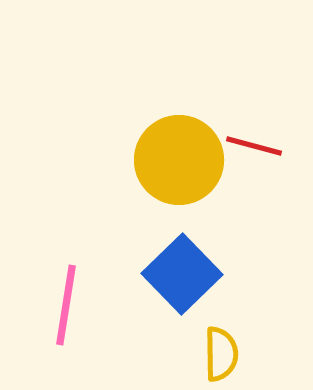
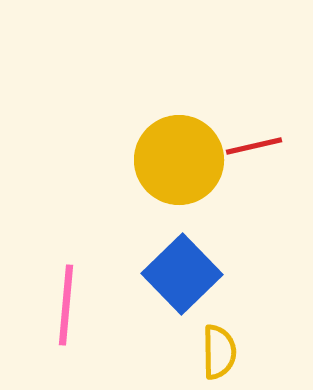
red line: rotated 28 degrees counterclockwise
pink line: rotated 4 degrees counterclockwise
yellow semicircle: moved 2 px left, 2 px up
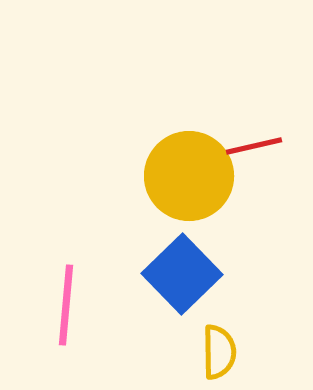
yellow circle: moved 10 px right, 16 px down
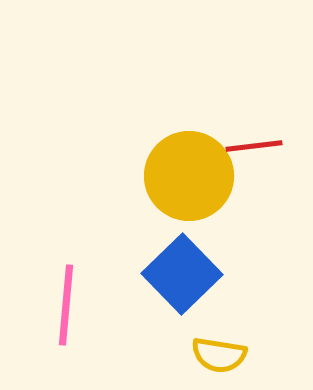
red line: rotated 6 degrees clockwise
yellow semicircle: moved 3 px down; rotated 100 degrees clockwise
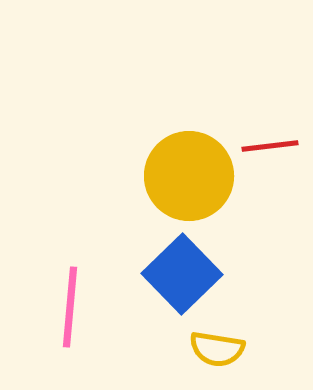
red line: moved 16 px right
pink line: moved 4 px right, 2 px down
yellow semicircle: moved 2 px left, 6 px up
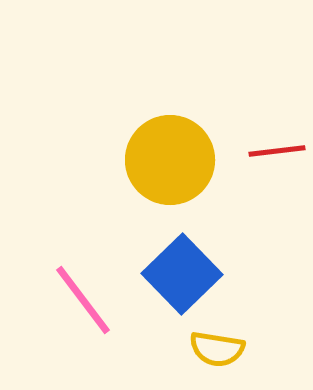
red line: moved 7 px right, 5 px down
yellow circle: moved 19 px left, 16 px up
pink line: moved 13 px right, 7 px up; rotated 42 degrees counterclockwise
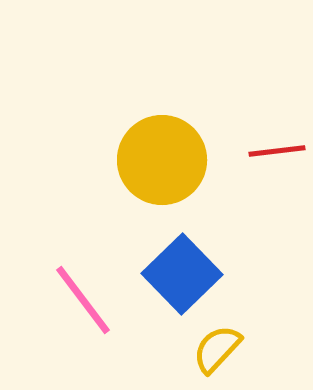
yellow circle: moved 8 px left
yellow semicircle: rotated 124 degrees clockwise
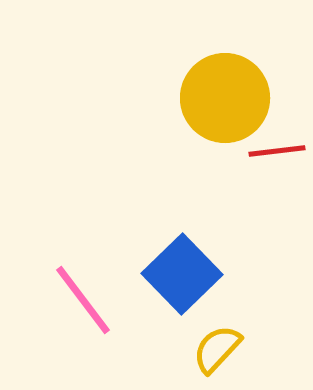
yellow circle: moved 63 px right, 62 px up
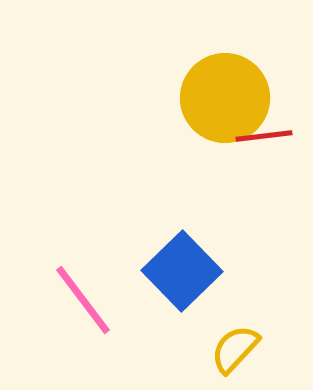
red line: moved 13 px left, 15 px up
blue square: moved 3 px up
yellow semicircle: moved 18 px right
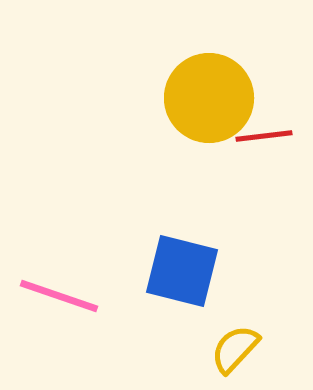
yellow circle: moved 16 px left
blue square: rotated 32 degrees counterclockwise
pink line: moved 24 px left, 4 px up; rotated 34 degrees counterclockwise
